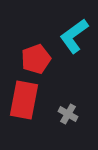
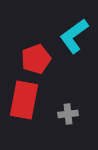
gray cross: rotated 36 degrees counterclockwise
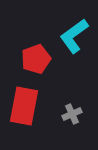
red rectangle: moved 6 px down
gray cross: moved 4 px right; rotated 18 degrees counterclockwise
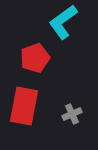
cyan L-shape: moved 11 px left, 14 px up
red pentagon: moved 1 px left, 1 px up
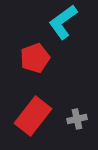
red rectangle: moved 9 px right, 10 px down; rotated 27 degrees clockwise
gray cross: moved 5 px right, 5 px down; rotated 12 degrees clockwise
